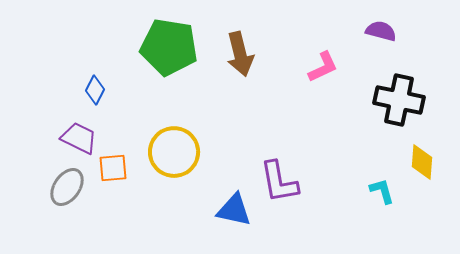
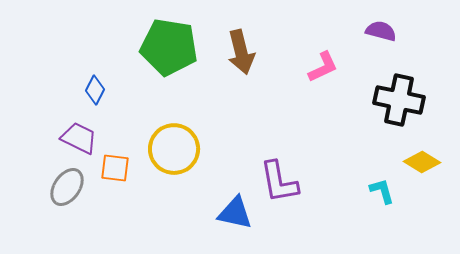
brown arrow: moved 1 px right, 2 px up
yellow circle: moved 3 px up
yellow diamond: rotated 63 degrees counterclockwise
orange square: moved 2 px right; rotated 12 degrees clockwise
blue triangle: moved 1 px right, 3 px down
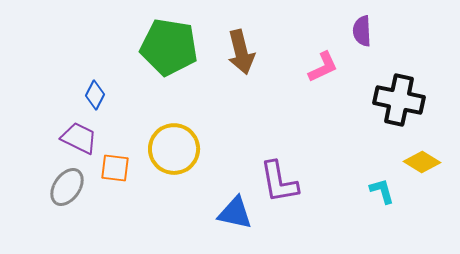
purple semicircle: moved 19 px left; rotated 108 degrees counterclockwise
blue diamond: moved 5 px down
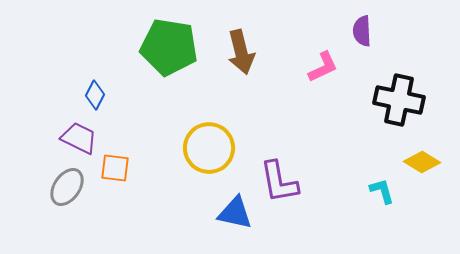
yellow circle: moved 35 px right, 1 px up
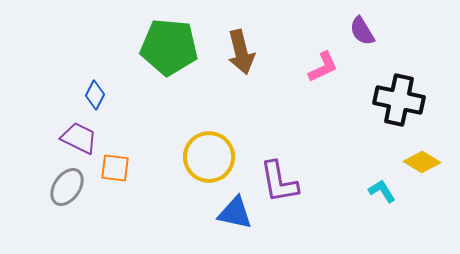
purple semicircle: rotated 28 degrees counterclockwise
green pentagon: rotated 4 degrees counterclockwise
yellow circle: moved 9 px down
cyan L-shape: rotated 16 degrees counterclockwise
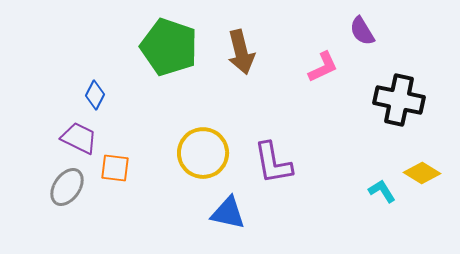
green pentagon: rotated 14 degrees clockwise
yellow circle: moved 6 px left, 4 px up
yellow diamond: moved 11 px down
purple L-shape: moved 6 px left, 19 px up
blue triangle: moved 7 px left
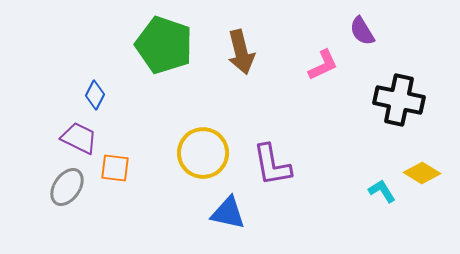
green pentagon: moved 5 px left, 2 px up
pink L-shape: moved 2 px up
purple L-shape: moved 1 px left, 2 px down
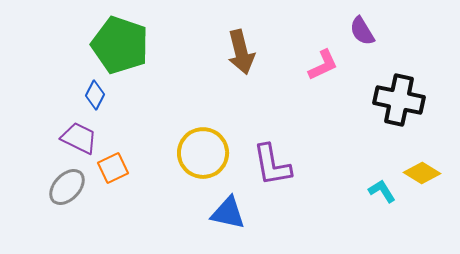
green pentagon: moved 44 px left
orange square: moved 2 px left; rotated 32 degrees counterclockwise
gray ellipse: rotated 9 degrees clockwise
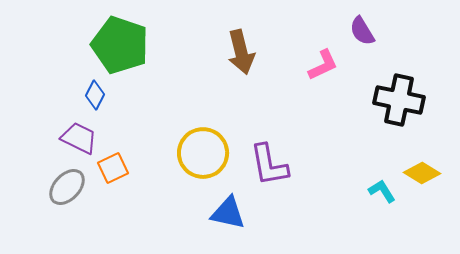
purple L-shape: moved 3 px left
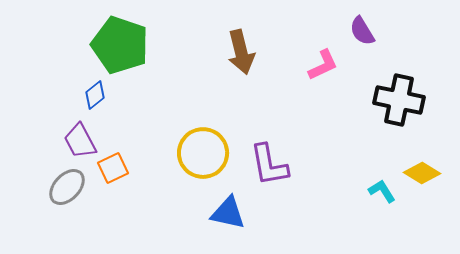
blue diamond: rotated 24 degrees clockwise
purple trapezoid: moved 1 px right, 3 px down; rotated 144 degrees counterclockwise
